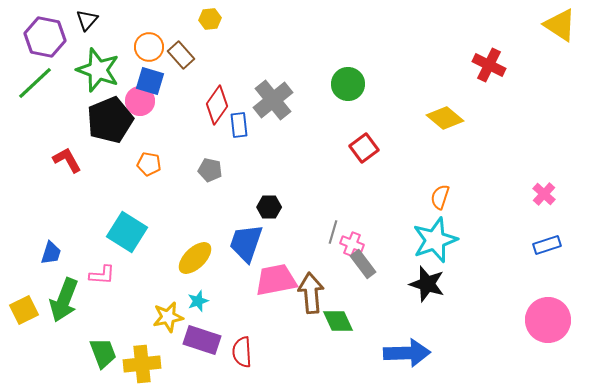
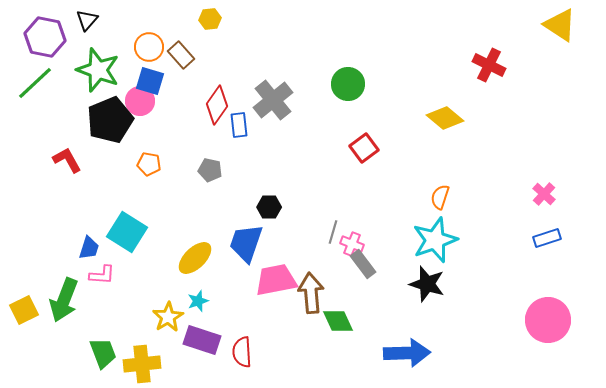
blue rectangle at (547, 245): moved 7 px up
blue trapezoid at (51, 253): moved 38 px right, 5 px up
yellow star at (168, 317): rotated 20 degrees counterclockwise
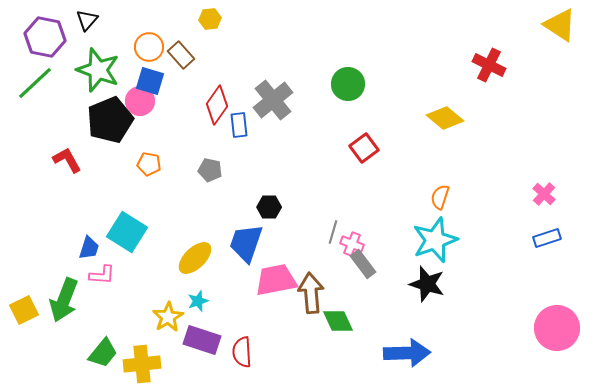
pink circle at (548, 320): moved 9 px right, 8 px down
green trapezoid at (103, 353): rotated 60 degrees clockwise
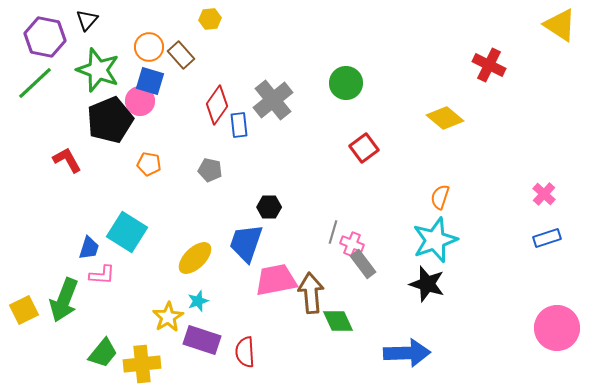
green circle at (348, 84): moved 2 px left, 1 px up
red semicircle at (242, 352): moved 3 px right
